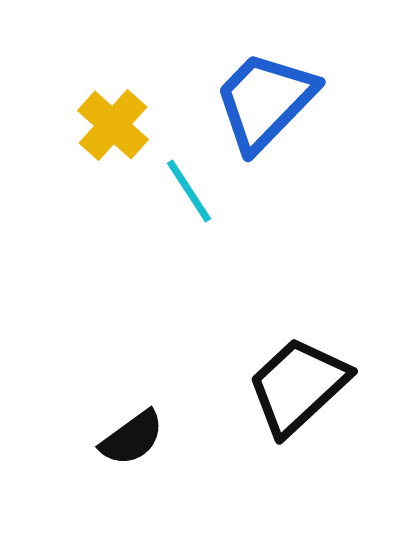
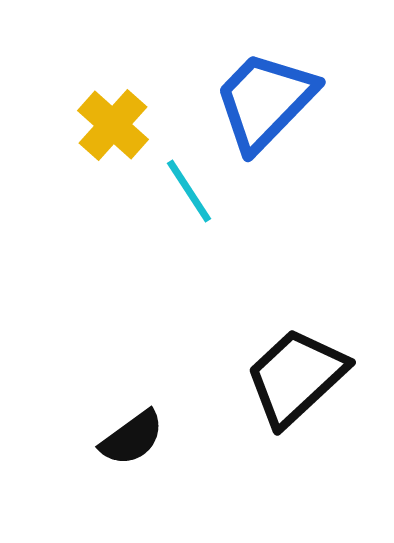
black trapezoid: moved 2 px left, 9 px up
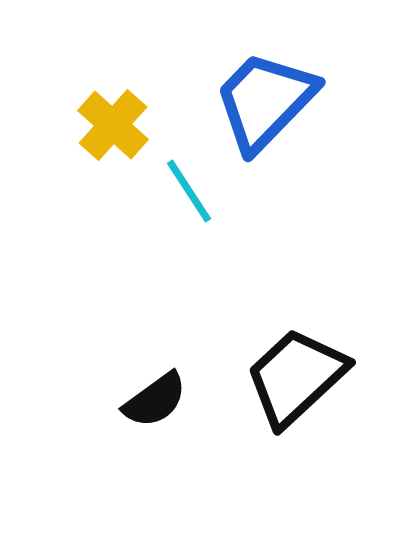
black semicircle: moved 23 px right, 38 px up
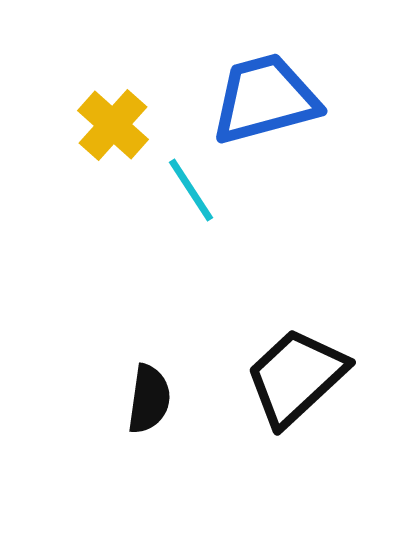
blue trapezoid: moved 2 px up; rotated 31 degrees clockwise
cyan line: moved 2 px right, 1 px up
black semicircle: moved 6 px left, 1 px up; rotated 46 degrees counterclockwise
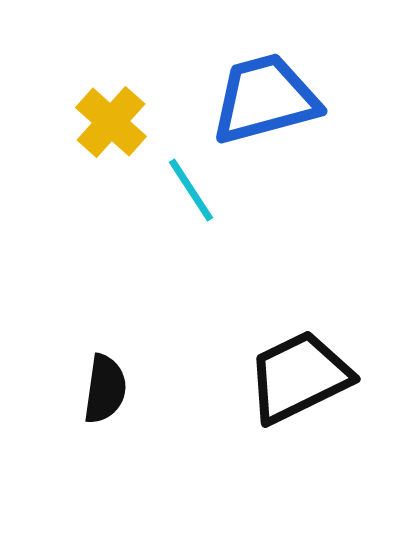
yellow cross: moved 2 px left, 3 px up
black trapezoid: moved 3 px right; rotated 17 degrees clockwise
black semicircle: moved 44 px left, 10 px up
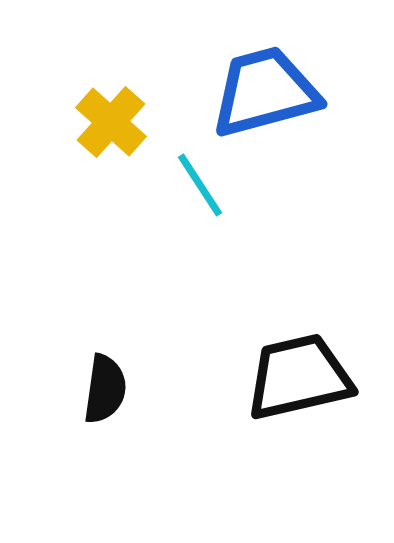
blue trapezoid: moved 7 px up
cyan line: moved 9 px right, 5 px up
black trapezoid: rotated 13 degrees clockwise
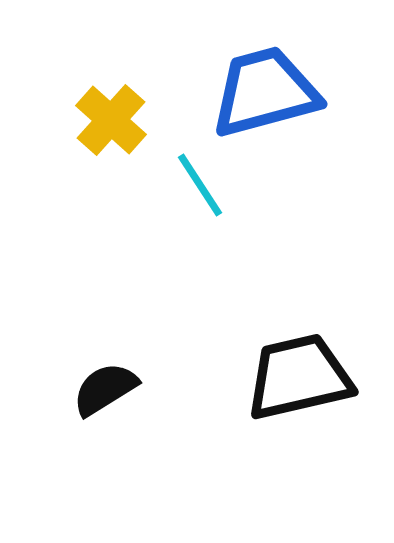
yellow cross: moved 2 px up
black semicircle: rotated 130 degrees counterclockwise
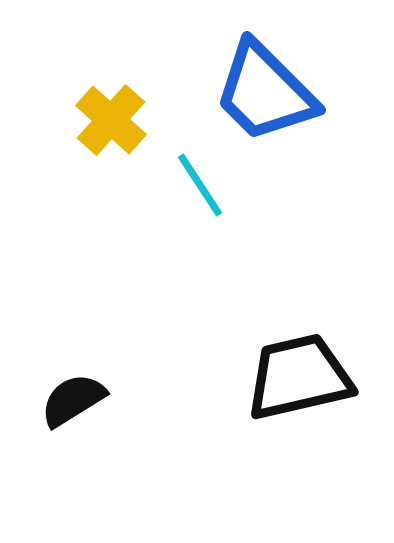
blue trapezoid: rotated 120 degrees counterclockwise
black semicircle: moved 32 px left, 11 px down
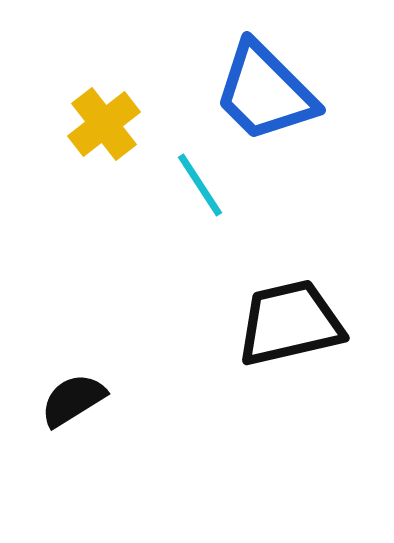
yellow cross: moved 7 px left, 4 px down; rotated 10 degrees clockwise
black trapezoid: moved 9 px left, 54 px up
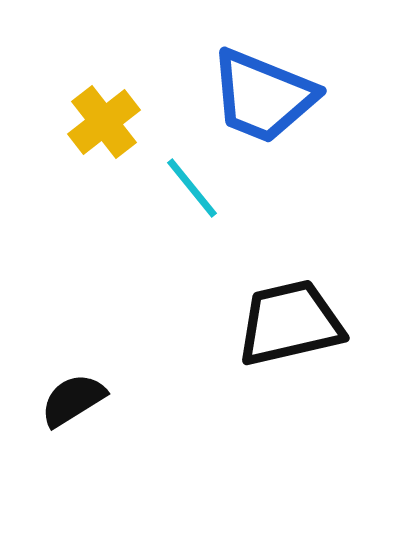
blue trapezoid: moved 2 px left, 4 px down; rotated 23 degrees counterclockwise
yellow cross: moved 2 px up
cyan line: moved 8 px left, 3 px down; rotated 6 degrees counterclockwise
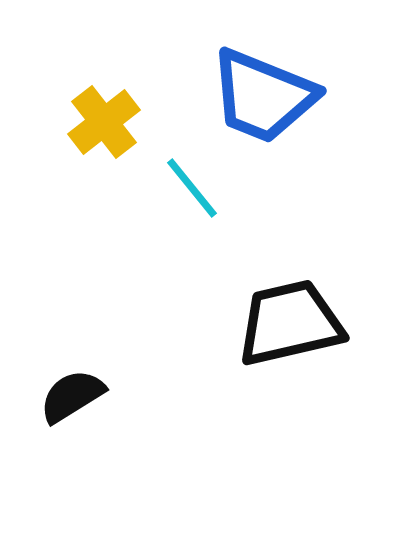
black semicircle: moved 1 px left, 4 px up
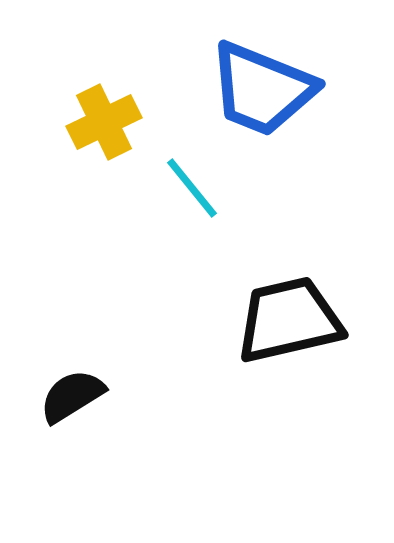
blue trapezoid: moved 1 px left, 7 px up
yellow cross: rotated 12 degrees clockwise
black trapezoid: moved 1 px left, 3 px up
